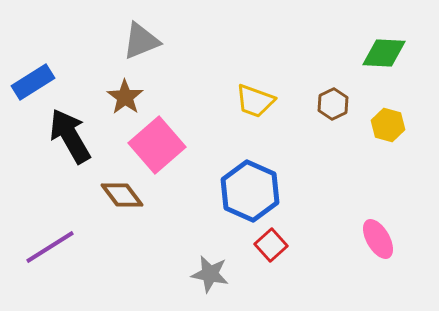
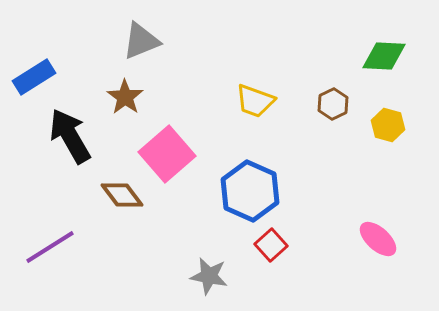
green diamond: moved 3 px down
blue rectangle: moved 1 px right, 5 px up
pink square: moved 10 px right, 9 px down
pink ellipse: rotated 18 degrees counterclockwise
gray star: moved 1 px left, 2 px down
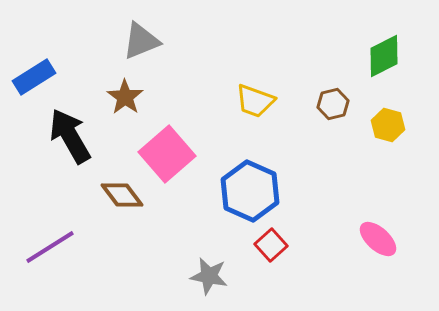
green diamond: rotated 30 degrees counterclockwise
brown hexagon: rotated 12 degrees clockwise
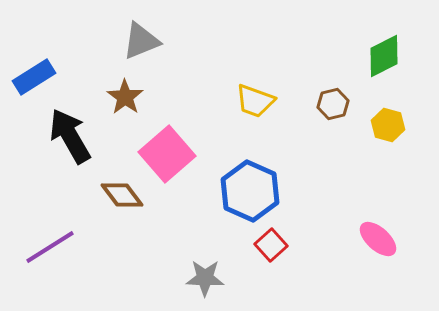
gray star: moved 4 px left, 2 px down; rotated 9 degrees counterclockwise
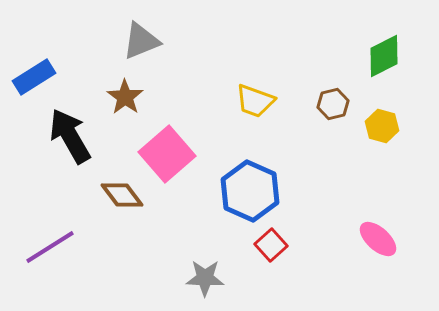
yellow hexagon: moved 6 px left, 1 px down
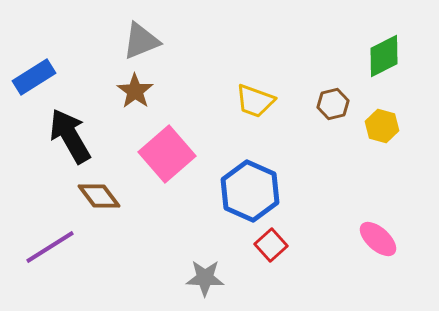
brown star: moved 10 px right, 6 px up
brown diamond: moved 23 px left, 1 px down
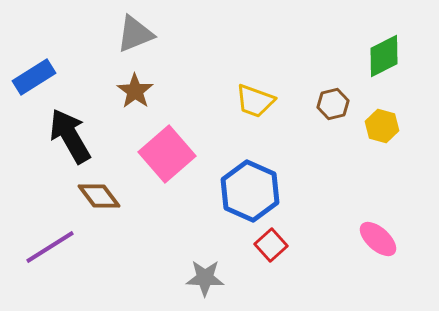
gray triangle: moved 6 px left, 7 px up
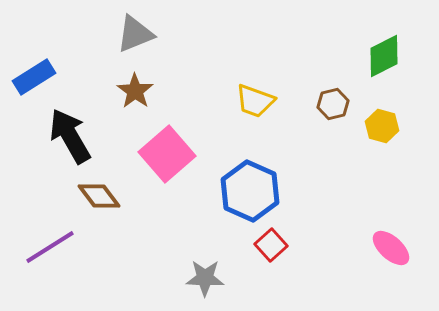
pink ellipse: moved 13 px right, 9 px down
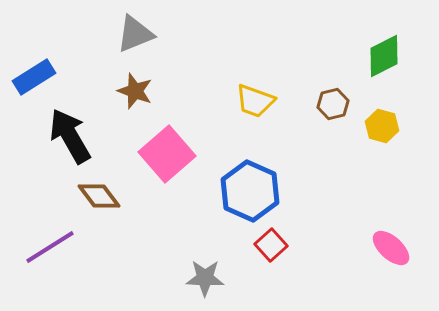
brown star: rotated 15 degrees counterclockwise
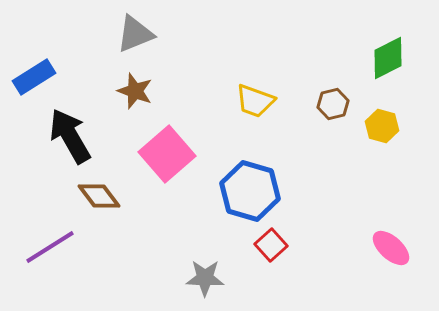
green diamond: moved 4 px right, 2 px down
blue hexagon: rotated 8 degrees counterclockwise
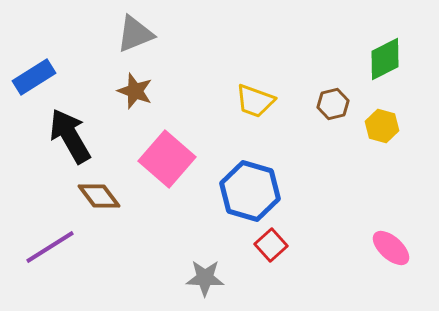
green diamond: moved 3 px left, 1 px down
pink square: moved 5 px down; rotated 8 degrees counterclockwise
